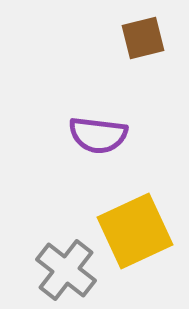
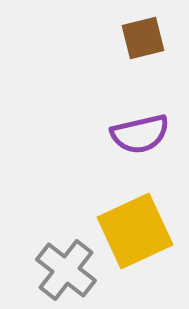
purple semicircle: moved 42 px right, 1 px up; rotated 20 degrees counterclockwise
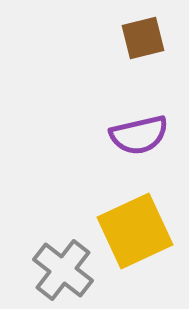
purple semicircle: moved 1 px left, 1 px down
gray cross: moved 3 px left
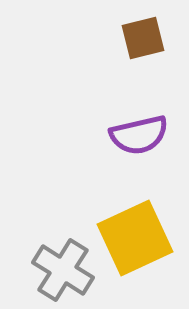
yellow square: moved 7 px down
gray cross: rotated 6 degrees counterclockwise
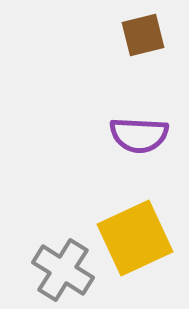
brown square: moved 3 px up
purple semicircle: rotated 16 degrees clockwise
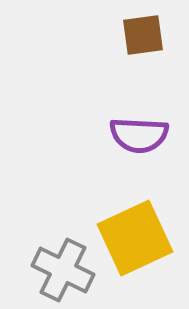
brown square: rotated 6 degrees clockwise
gray cross: rotated 6 degrees counterclockwise
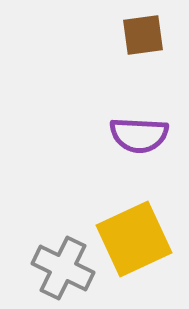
yellow square: moved 1 px left, 1 px down
gray cross: moved 2 px up
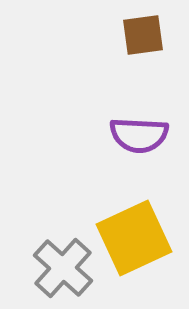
yellow square: moved 1 px up
gray cross: rotated 16 degrees clockwise
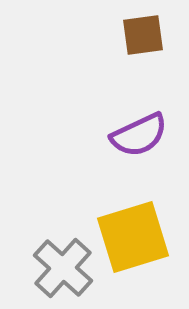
purple semicircle: rotated 28 degrees counterclockwise
yellow square: moved 1 px left, 1 px up; rotated 8 degrees clockwise
